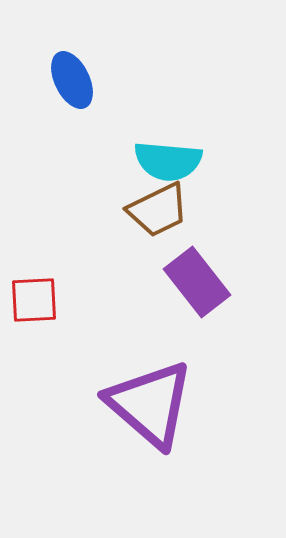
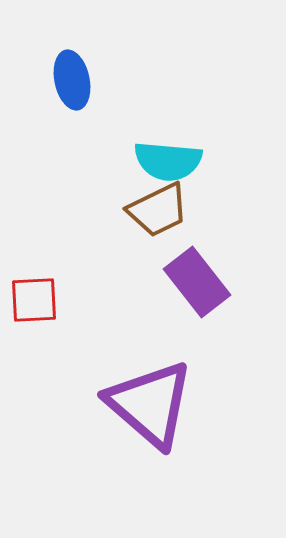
blue ellipse: rotated 14 degrees clockwise
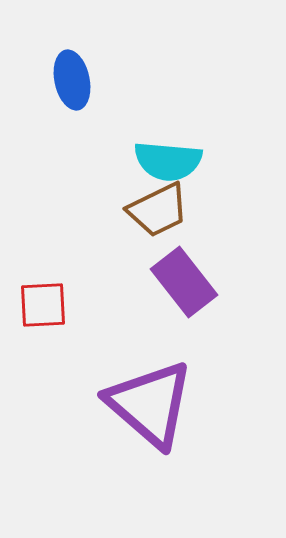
purple rectangle: moved 13 px left
red square: moved 9 px right, 5 px down
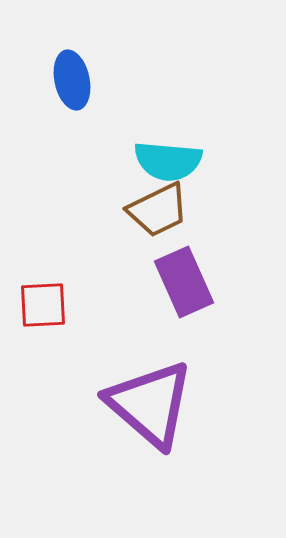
purple rectangle: rotated 14 degrees clockwise
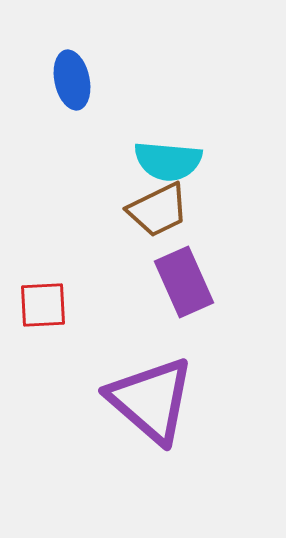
purple triangle: moved 1 px right, 4 px up
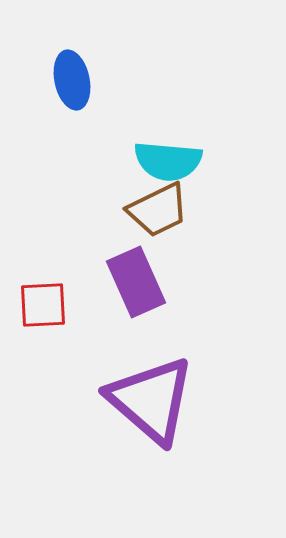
purple rectangle: moved 48 px left
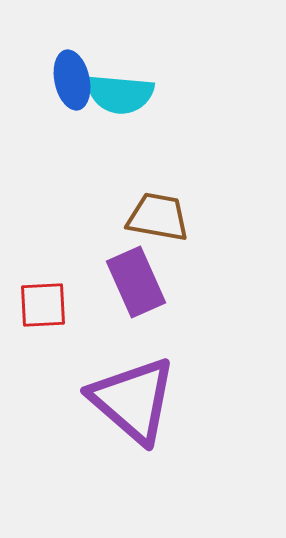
cyan semicircle: moved 48 px left, 67 px up
brown trapezoid: moved 7 px down; rotated 144 degrees counterclockwise
purple triangle: moved 18 px left
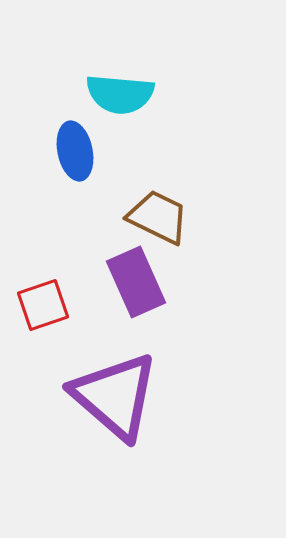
blue ellipse: moved 3 px right, 71 px down
brown trapezoid: rotated 16 degrees clockwise
red square: rotated 16 degrees counterclockwise
purple triangle: moved 18 px left, 4 px up
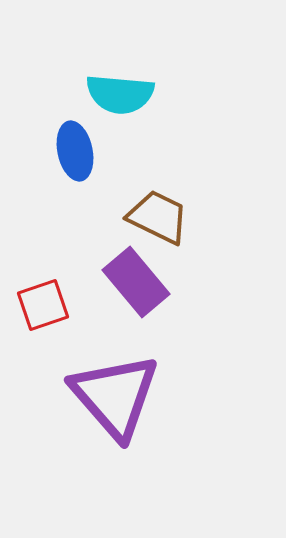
purple rectangle: rotated 16 degrees counterclockwise
purple triangle: rotated 8 degrees clockwise
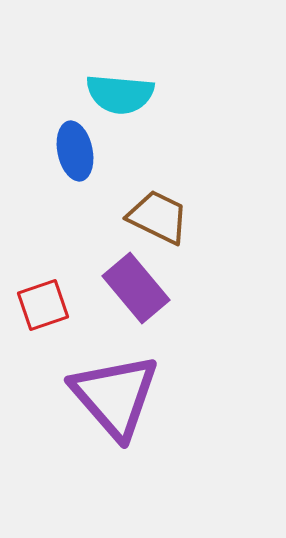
purple rectangle: moved 6 px down
